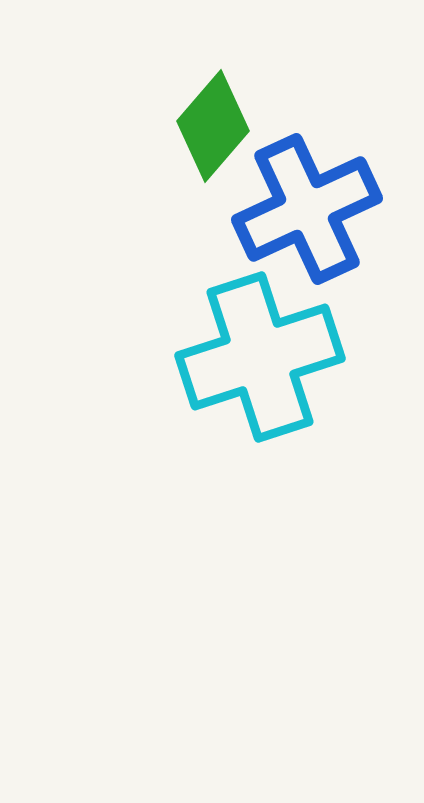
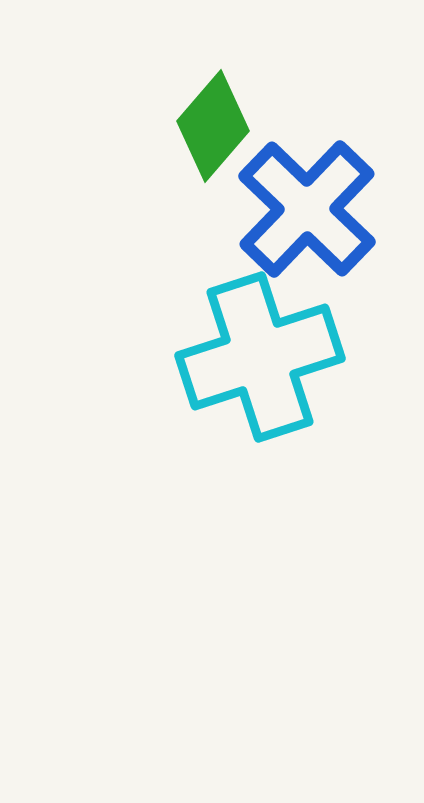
blue cross: rotated 21 degrees counterclockwise
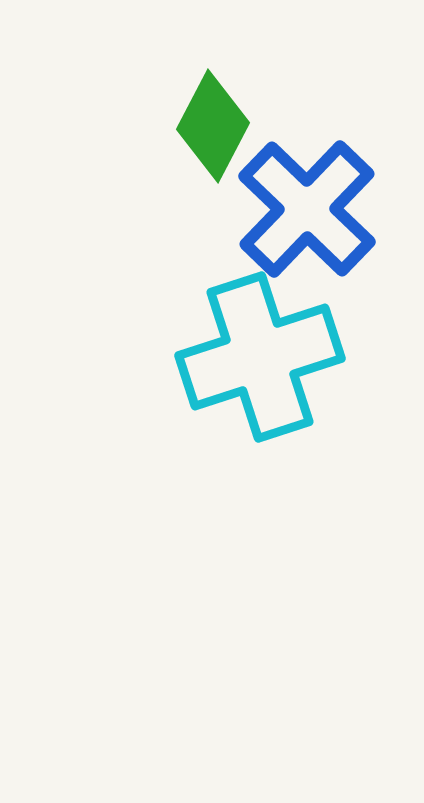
green diamond: rotated 13 degrees counterclockwise
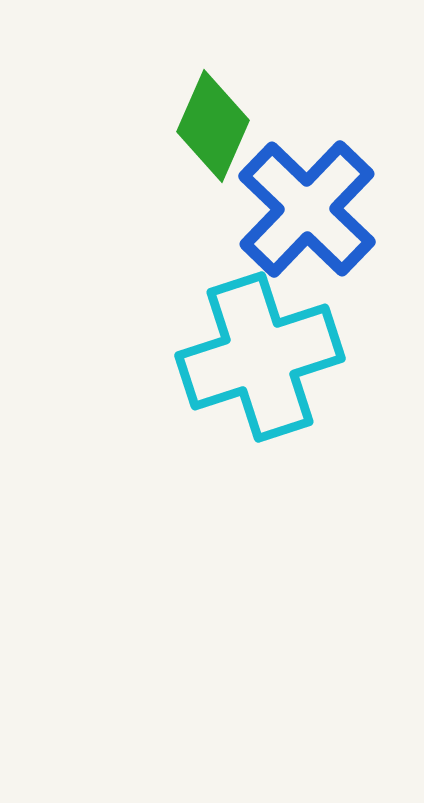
green diamond: rotated 4 degrees counterclockwise
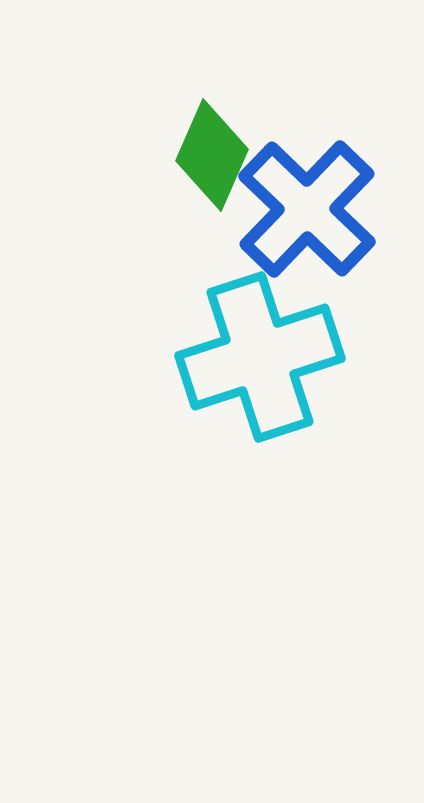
green diamond: moved 1 px left, 29 px down
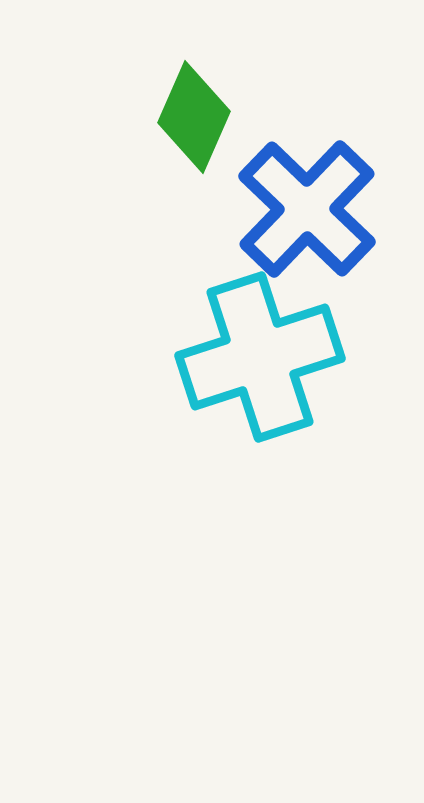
green diamond: moved 18 px left, 38 px up
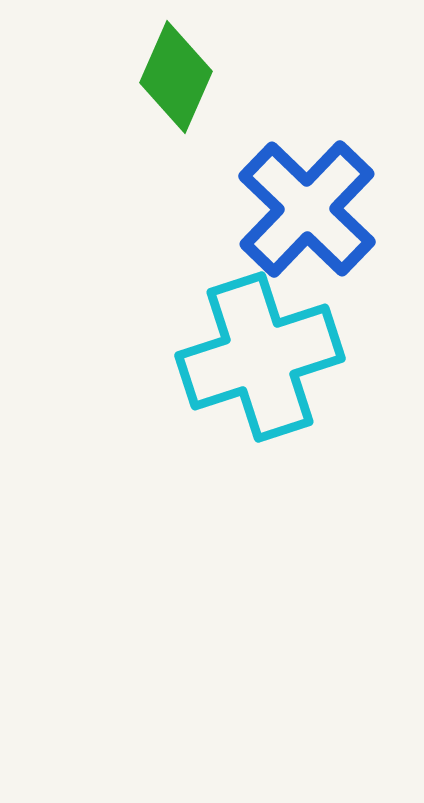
green diamond: moved 18 px left, 40 px up
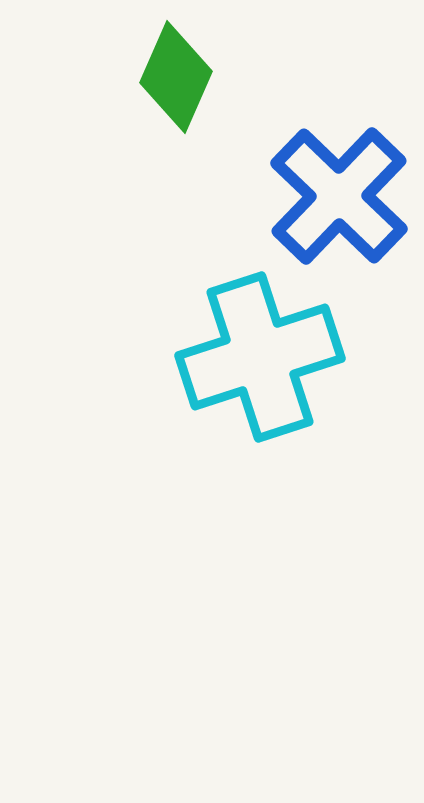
blue cross: moved 32 px right, 13 px up
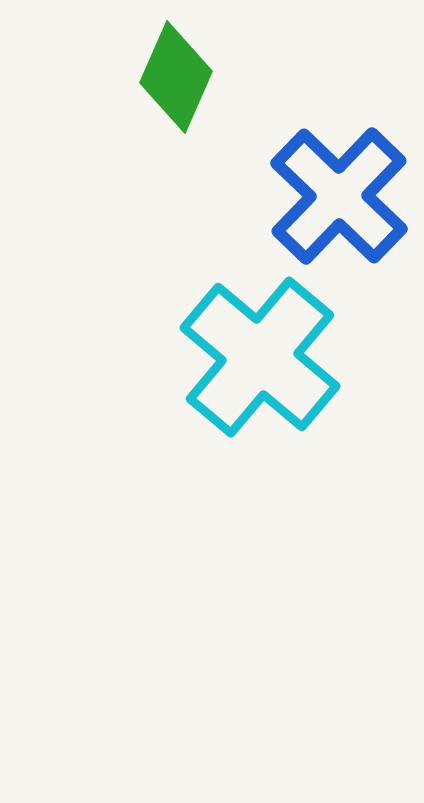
cyan cross: rotated 32 degrees counterclockwise
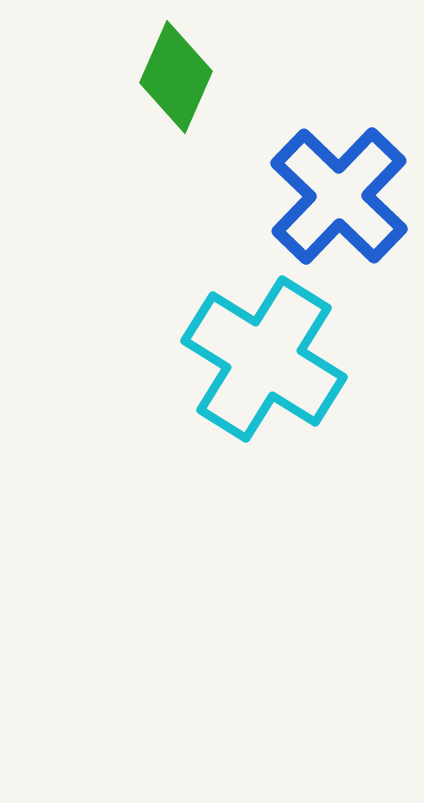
cyan cross: moved 4 px right, 2 px down; rotated 8 degrees counterclockwise
